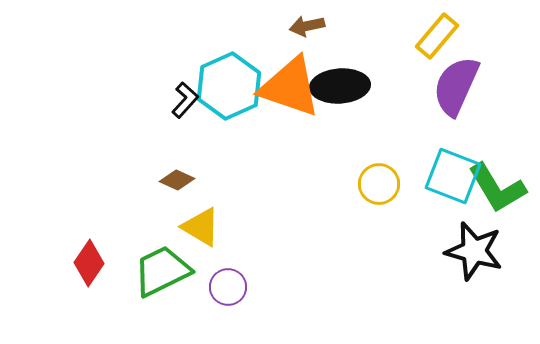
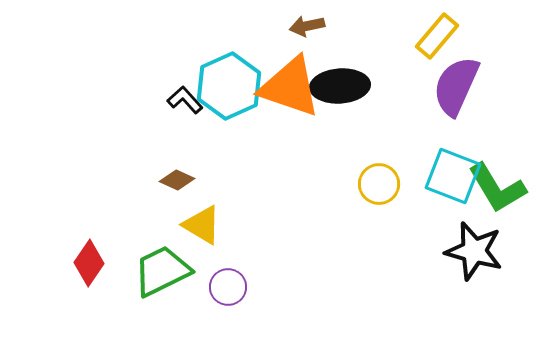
black L-shape: rotated 84 degrees counterclockwise
yellow triangle: moved 1 px right, 2 px up
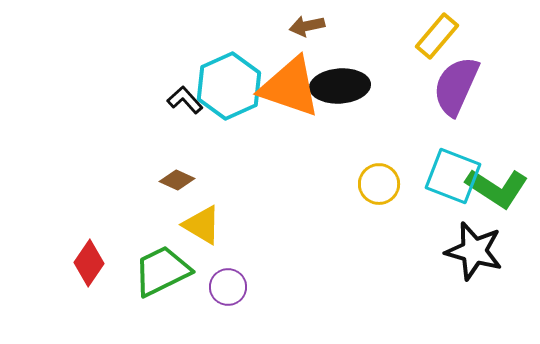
green L-shape: rotated 26 degrees counterclockwise
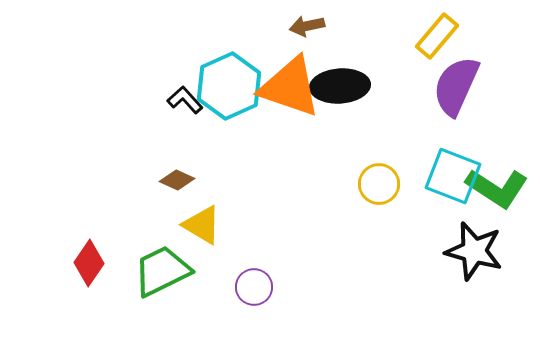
purple circle: moved 26 px right
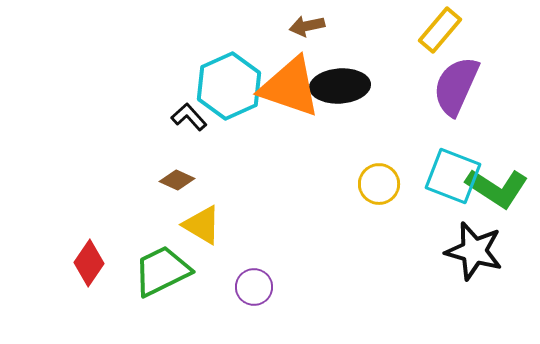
yellow rectangle: moved 3 px right, 6 px up
black L-shape: moved 4 px right, 17 px down
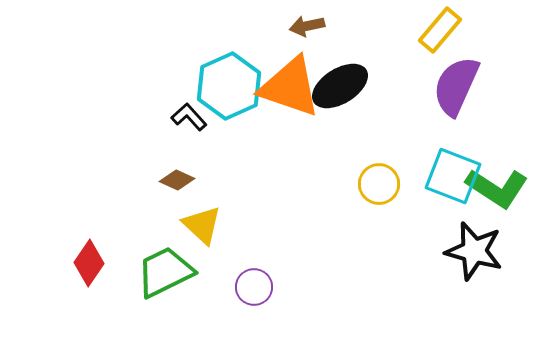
black ellipse: rotated 28 degrees counterclockwise
yellow triangle: rotated 12 degrees clockwise
green trapezoid: moved 3 px right, 1 px down
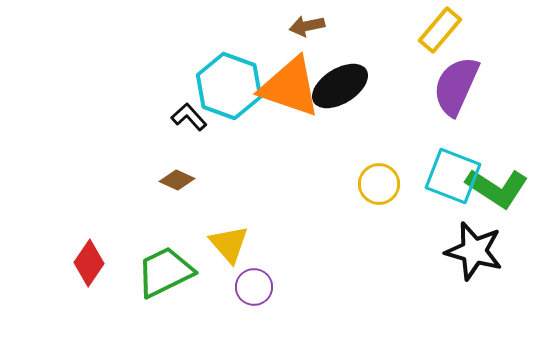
cyan hexagon: rotated 16 degrees counterclockwise
yellow triangle: moved 27 px right, 19 px down; rotated 6 degrees clockwise
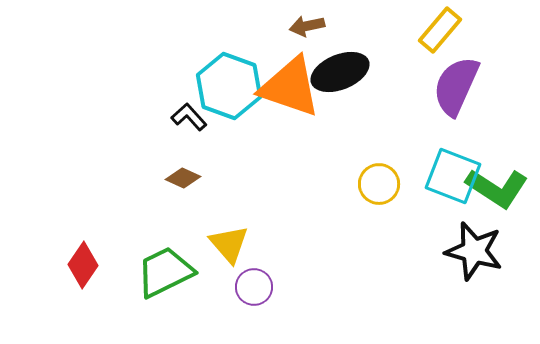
black ellipse: moved 14 px up; rotated 10 degrees clockwise
brown diamond: moved 6 px right, 2 px up
red diamond: moved 6 px left, 2 px down
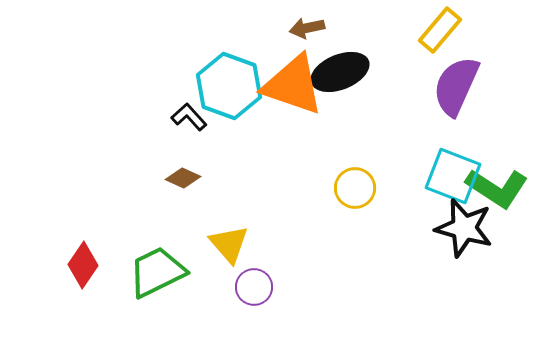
brown arrow: moved 2 px down
orange triangle: moved 3 px right, 2 px up
yellow circle: moved 24 px left, 4 px down
black star: moved 10 px left, 23 px up
green trapezoid: moved 8 px left
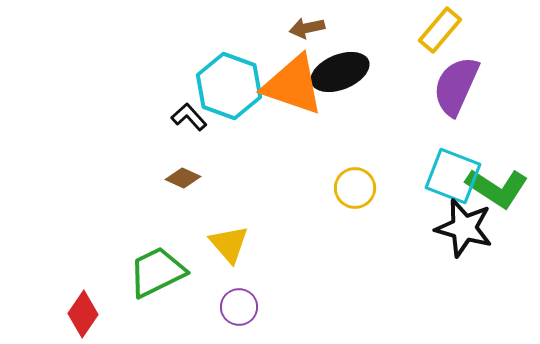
red diamond: moved 49 px down
purple circle: moved 15 px left, 20 px down
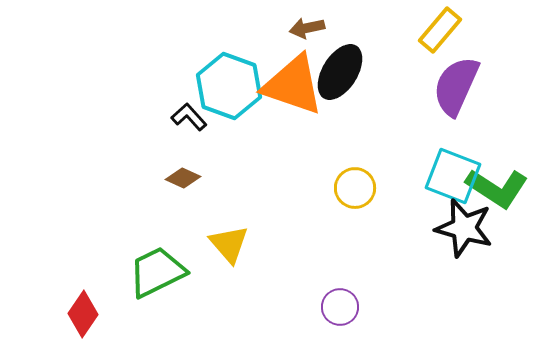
black ellipse: rotated 36 degrees counterclockwise
purple circle: moved 101 px right
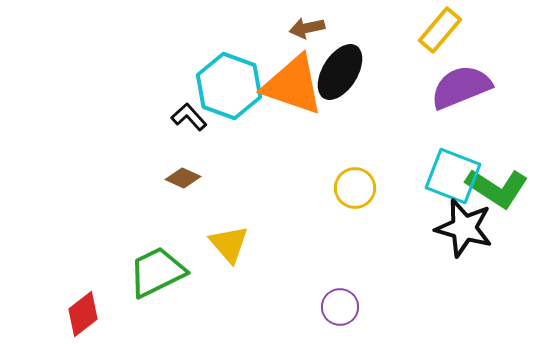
purple semicircle: moved 5 px right, 1 px down; rotated 44 degrees clockwise
red diamond: rotated 18 degrees clockwise
